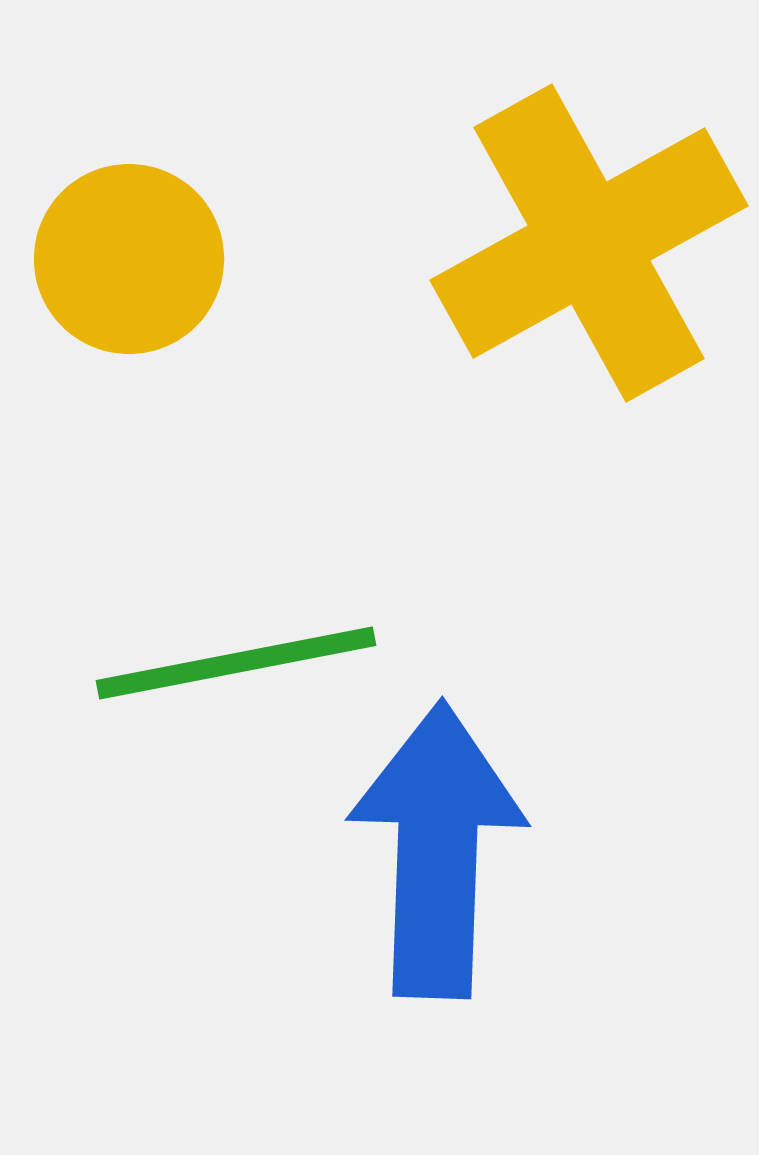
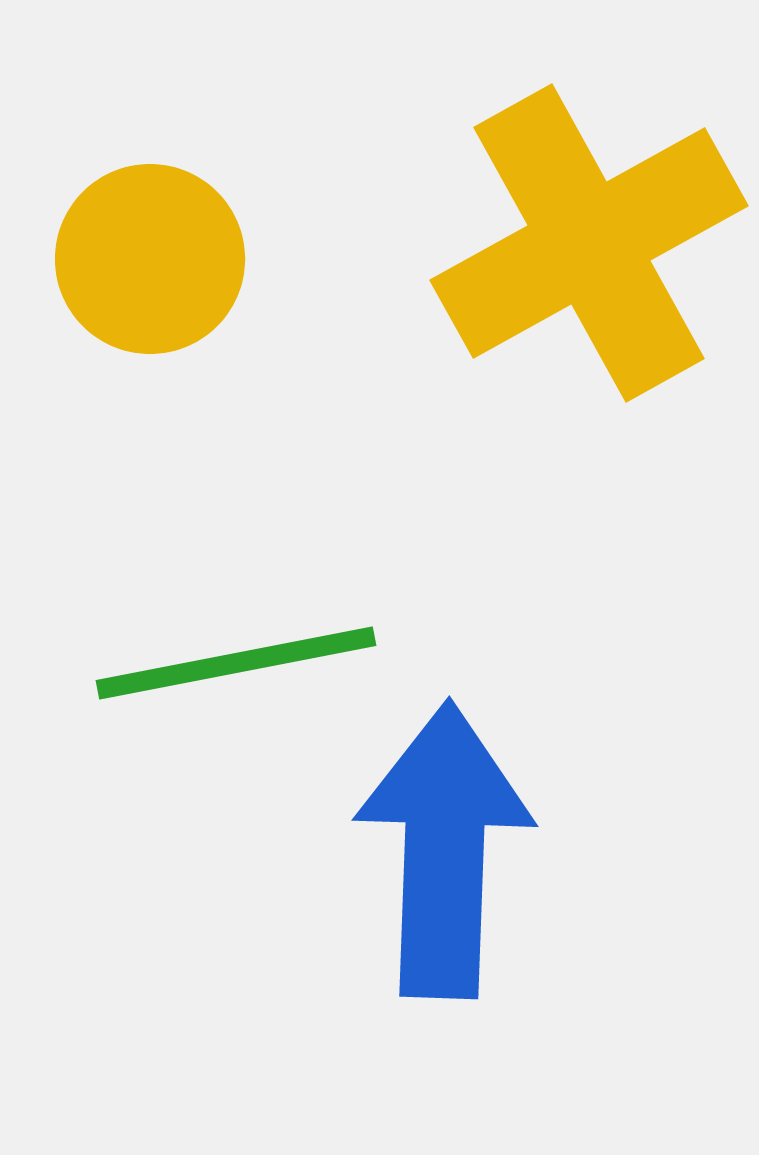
yellow circle: moved 21 px right
blue arrow: moved 7 px right
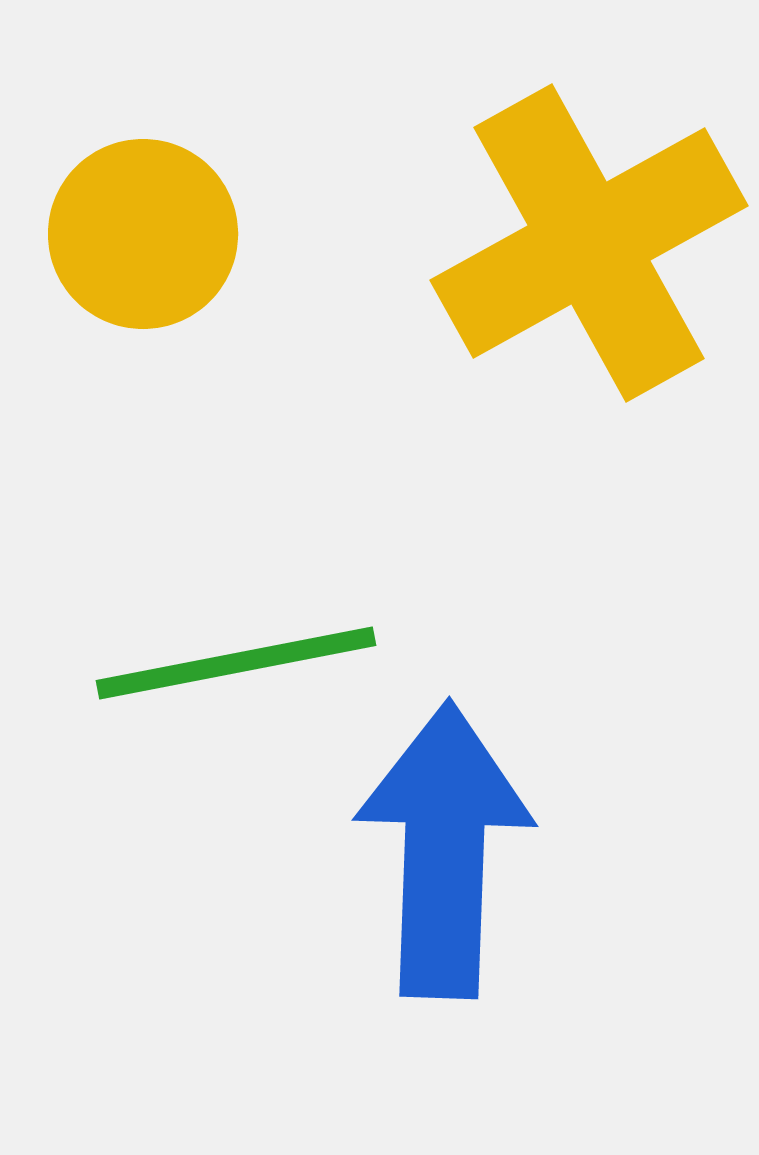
yellow circle: moved 7 px left, 25 px up
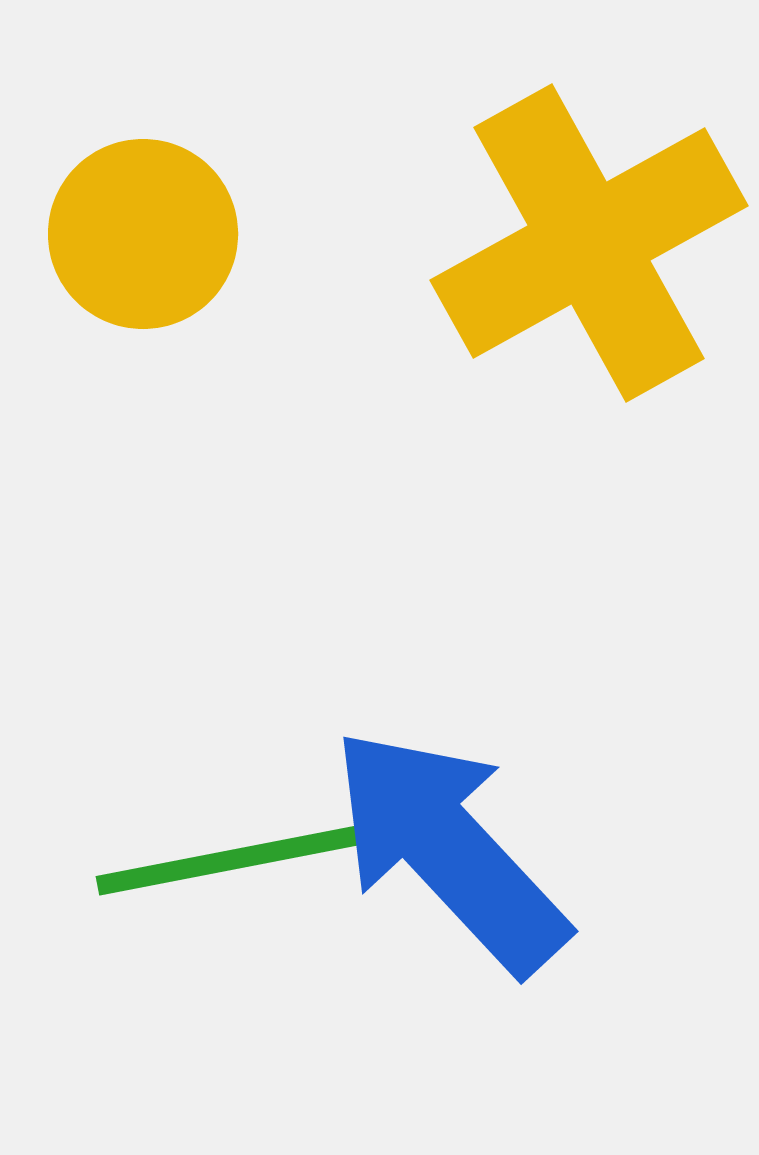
green line: moved 196 px down
blue arrow: moved 5 px right; rotated 45 degrees counterclockwise
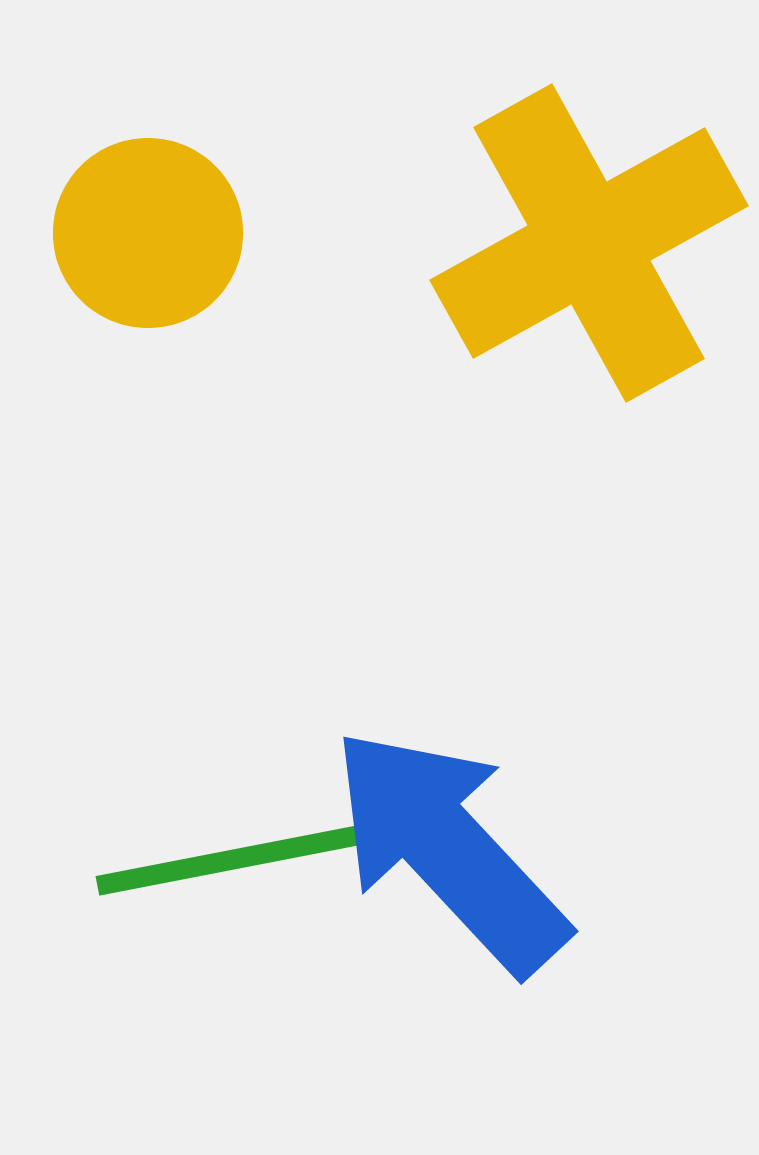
yellow circle: moved 5 px right, 1 px up
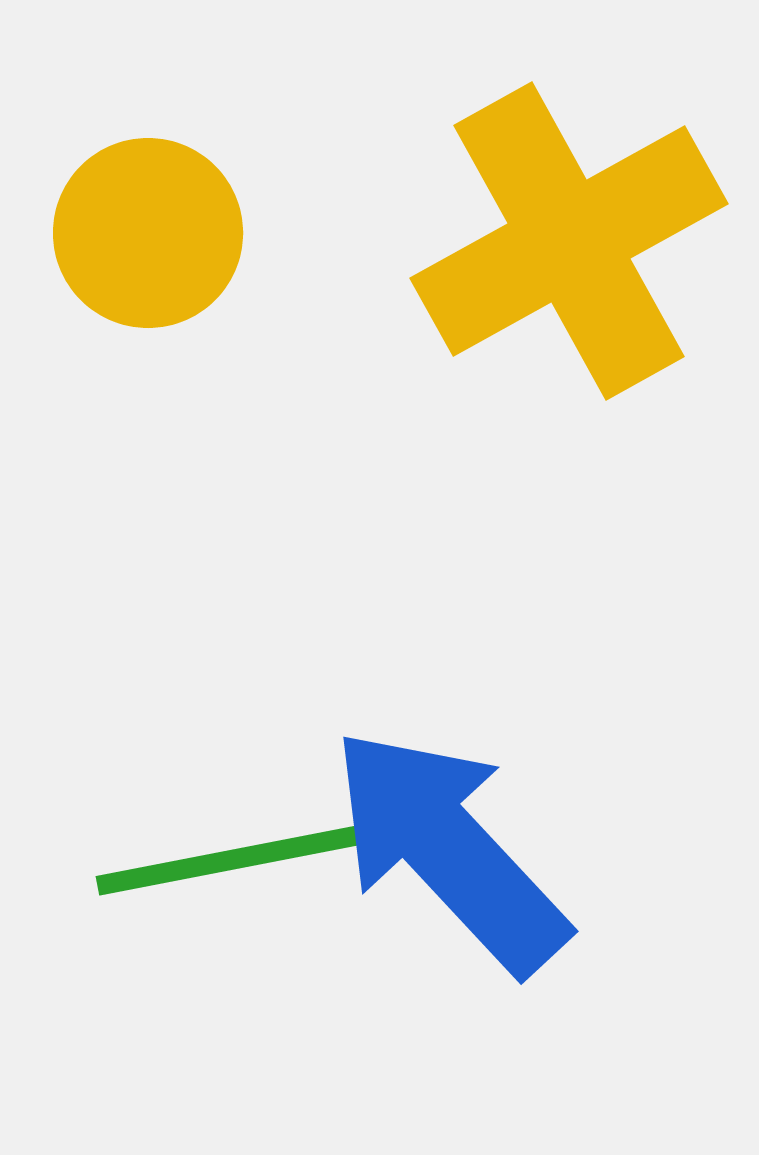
yellow cross: moved 20 px left, 2 px up
